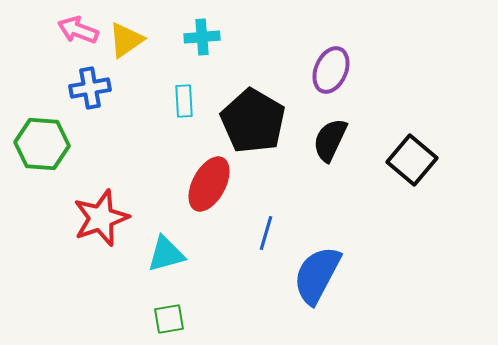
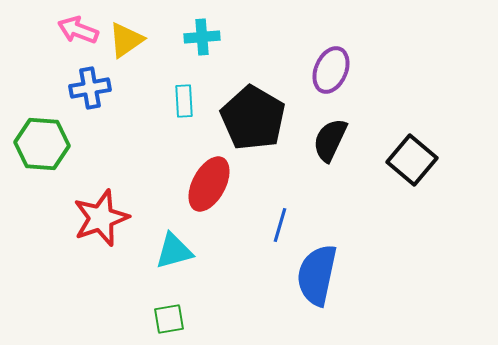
black pentagon: moved 3 px up
blue line: moved 14 px right, 8 px up
cyan triangle: moved 8 px right, 3 px up
blue semicircle: rotated 16 degrees counterclockwise
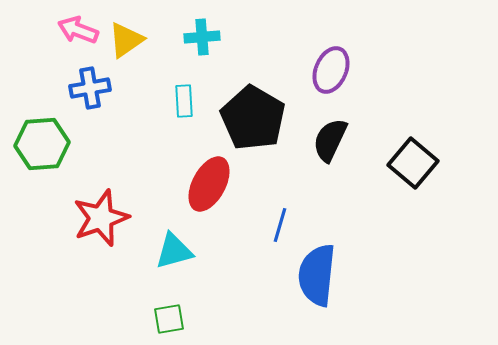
green hexagon: rotated 8 degrees counterclockwise
black square: moved 1 px right, 3 px down
blue semicircle: rotated 6 degrees counterclockwise
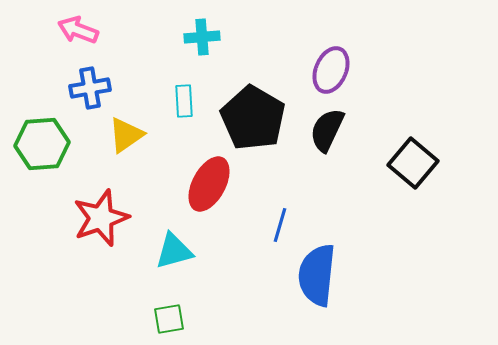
yellow triangle: moved 95 px down
black semicircle: moved 3 px left, 10 px up
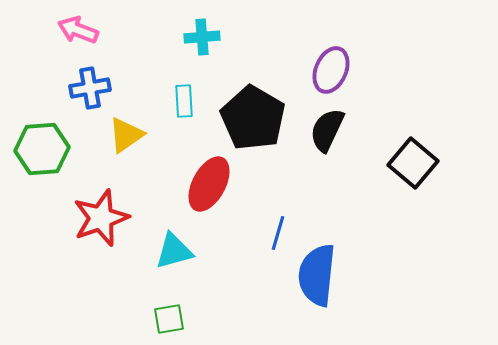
green hexagon: moved 5 px down
blue line: moved 2 px left, 8 px down
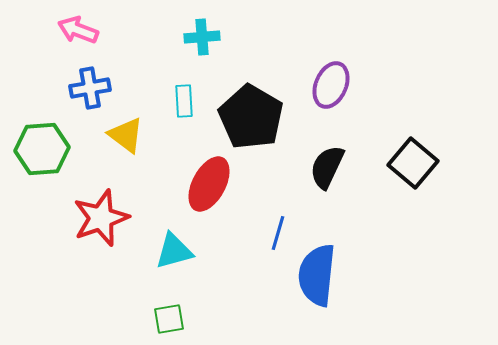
purple ellipse: moved 15 px down
black pentagon: moved 2 px left, 1 px up
black semicircle: moved 37 px down
yellow triangle: rotated 48 degrees counterclockwise
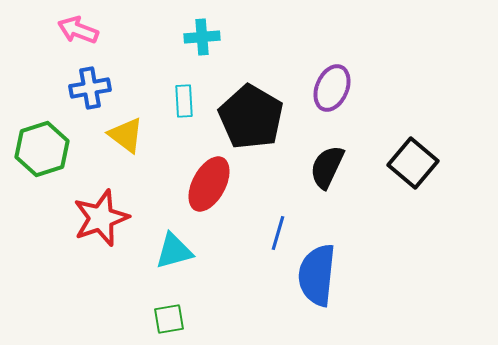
purple ellipse: moved 1 px right, 3 px down
green hexagon: rotated 14 degrees counterclockwise
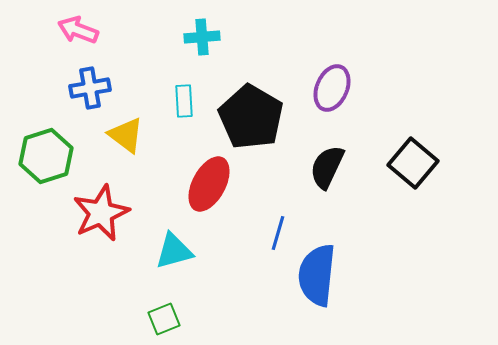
green hexagon: moved 4 px right, 7 px down
red star: moved 5 px up; rotated 4 degrees counterclockwise
green square: moved 5 px left; rotated 12 degrees counterclockwise
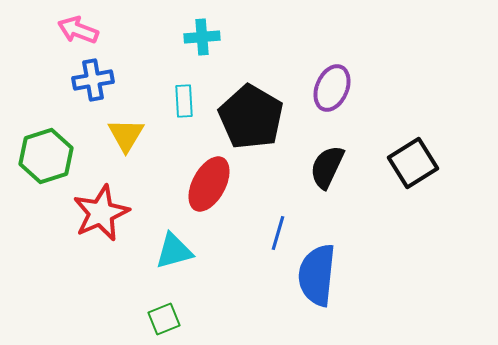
blue cross: moved 3 px right, 8 px up
yellow triangle: rotated 24 degrees clockwise
black square: rotated 18 degrees clockwise
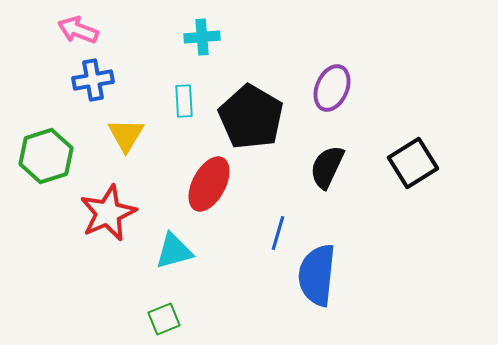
red star: moved 7 px right
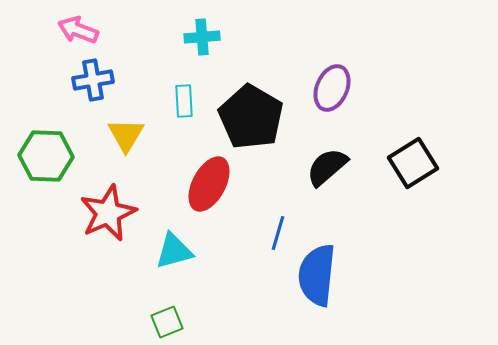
green hexagon: rotated 20 degrees clockwise
black semicircle: rotated 24 degrees clockwise
green square: moved 3 px right, 3 px down
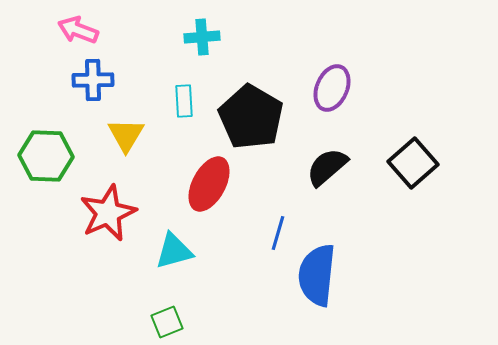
blue cross: rotated 9 degrees clockwise
black square: rotated 9 degrees counterclockwise
